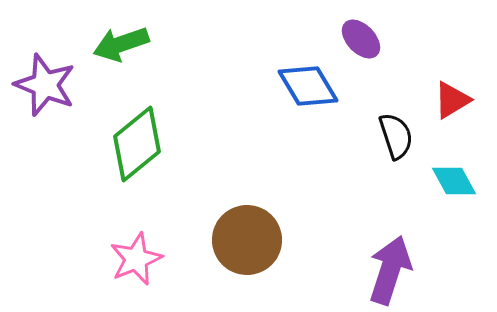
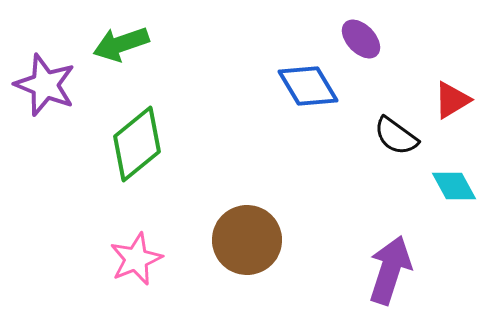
black semicircle: rotated 144 degrees clockwise
cyan diamond: moved 5 px down
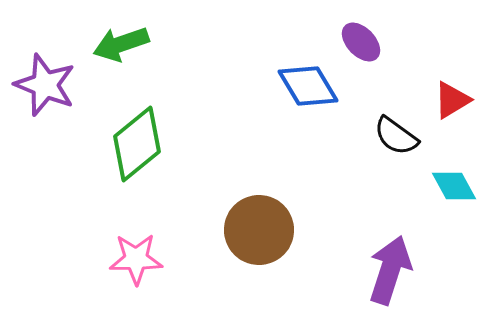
purple ellipse: moved 3 px down
brown circle: moved 12 px right, 10 px up
pink star: rotated 22 degrees clockwise
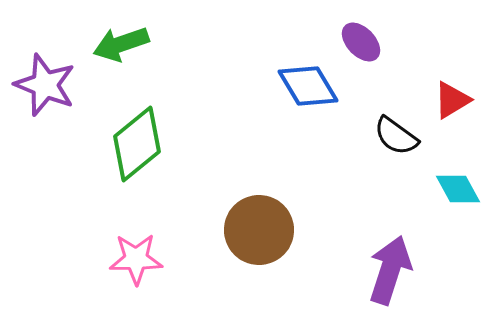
cyan diamond: moved 4 px right, 3 px down
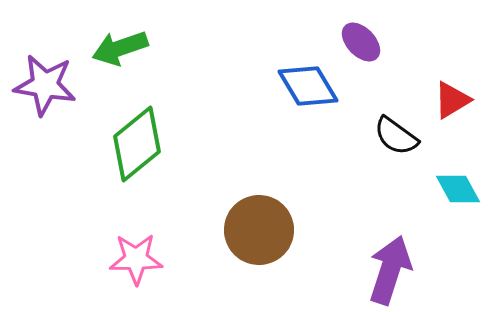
green arrow: moved 1 px left, 4 px down
purple star: rotated 12 degrees counterclockwise
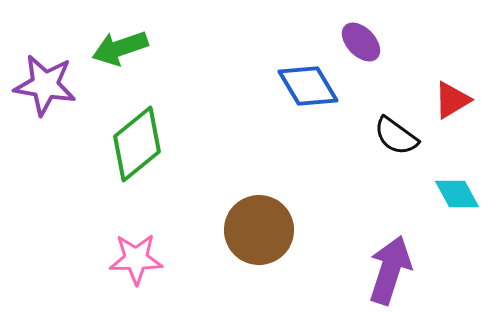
cyan diamond: moved 1 px left, 5 px down
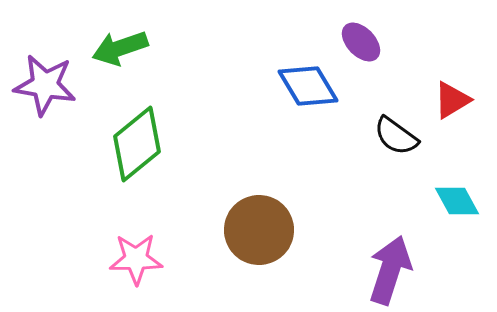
cyan diamond: moved 7 px down
